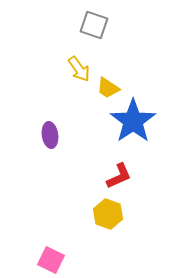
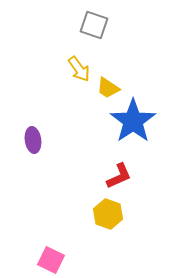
purple ellipse: moved 17 px left, 5 px down
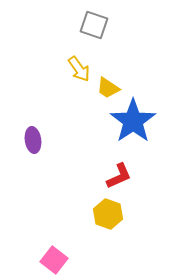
pink square: moved 3 px right; rotated 12 degrees clockwise
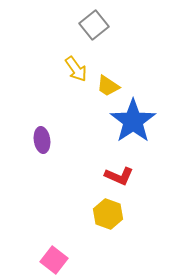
gray square: rotated 32 degrees clockwise
yellow arrow: moved 3 px left
yellow trapezoid: moved 2 px up
purple ellipse: moved 9 px right
red L-shape: rotated 48 degrees clockwise
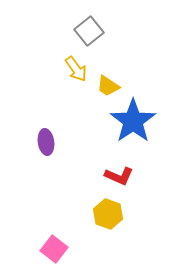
gray square: moved 5 px left, 6 px down
purple ellipse: moved 4 px right, 2 px down
pink square: moved 11 px up
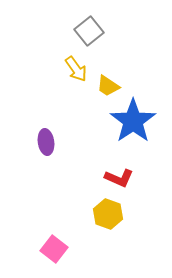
red L-shape: moved 2 px down
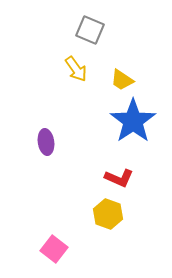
gray square: moved 1 px right, 1 px up; rotated 28 degrees counterclockwise
yellow trapezoid: moved 14 px right, 6 px up
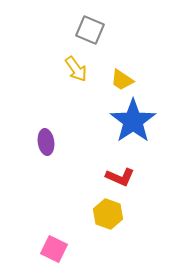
red L-shape: moved 1 px right, 1 px up
pink square: rotated 12 degrees counterclockwise
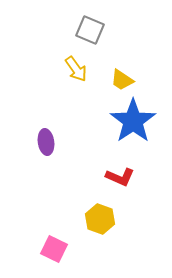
yellow hexagon: moved 8 px left, 5 px down
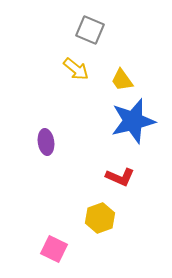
yellow arrow: rotated 16 degrees counterclockwise
yellow trapezoid: rotated 20 degrees clockwise
blue star: rotated 21 degrees clockwise
yellow hexagon: moved 1 px up; rotated 20 degrees clockwise
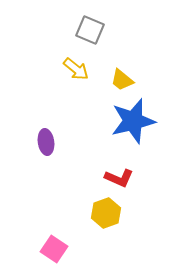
yellow trapezoid: rotated 15 degrees counterclockwise
red L-shape: moved 1 px left, 1 px down
yellow hexagon: moved 6 px right, 5 px up
pink square: rotated 8 degrees clockwise
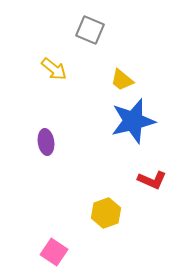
yellow arrow: moved 22 px left
red L-shape: moved 33 px right, 2 px down
pink square: moved 3 px down
